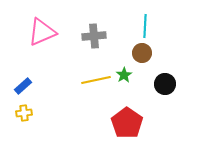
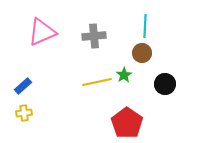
yellow line: moved 1 px right, 2 px down
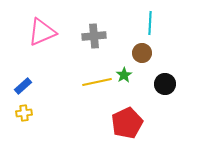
cyan line: moved 5 px right, 3 px up
red pentagon: rotated 12 degrees clockwise
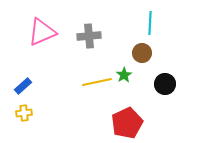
gray cross: moved 5 px left
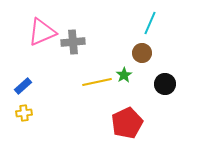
cyan line: rotated 20 degrees clockwise
gray cross: moved 16 px left, 6 px down
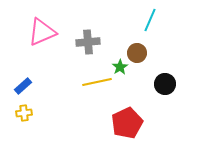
cyan line: moved 3 px up
gray cross: moved 15 px right
brown circle: moved 5 px left
green star: moved 4 px left, 8 px up
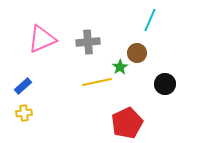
pink triangle: moved 7 px down
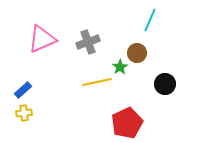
gray cross: rotated 15 degrees counterclockwise
blue rectangle: moved 4 px down
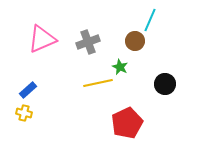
brown circle: moved 2 px left, 12 px up
green star: rotated 14 degrees counterclockwise
yellow line: moved 1 px right, 1 px down
blue rectangle: moved 5 px right
yellow cross: rotated 21 degrees clockwise
